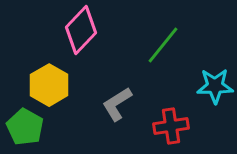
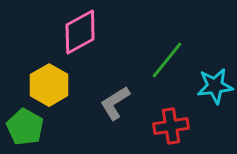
pink diamond: moved 1 px left, 2 px down; rotated 18 degrees clockwise
green line: moved 4 px right, 15 px down
cyan star: rotated 6 degrees counterclockwise
gray L-shape: moved 2 px left, 1 px up
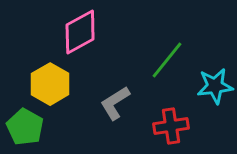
yellow hexagon: moved 1 px right, 1 px up
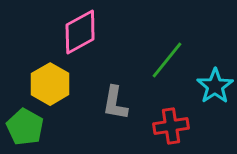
cyan star: rotated 27 degrees counterclockwise
gray L-shape: rotated 48 degrees counterclockwise
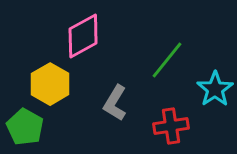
pink diamond: moved 3 px right, 4 px down
cyan star: moved 3 px down
gray L-shape: rotated 21 degrees clockwise
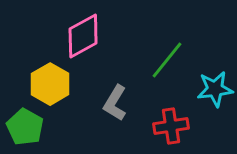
cyan star: rotated 27 degrees clockwise
